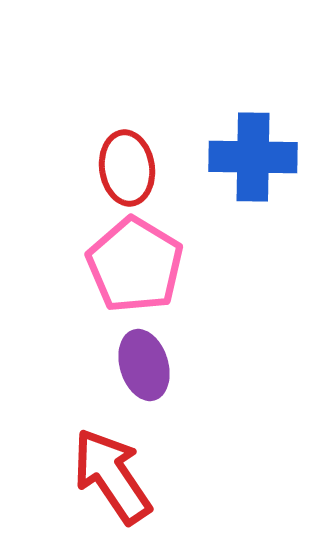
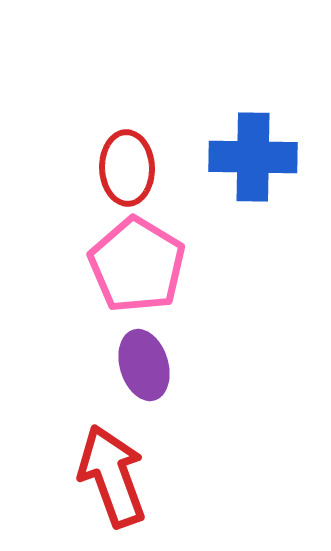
red ellipse: rotated 6 degrees clockwise
pink pentagon: moved 2 px right
red arrow: rotated 14 degrees clockwise
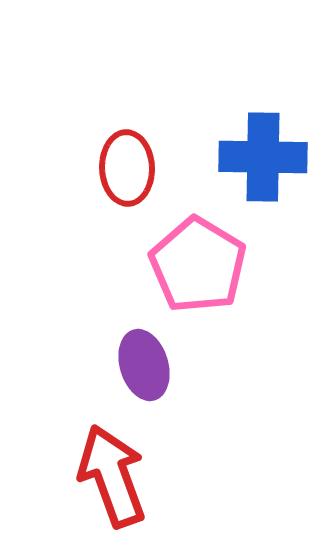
blue cross: moved 10 px right
pink pentagon: moved 61 px right
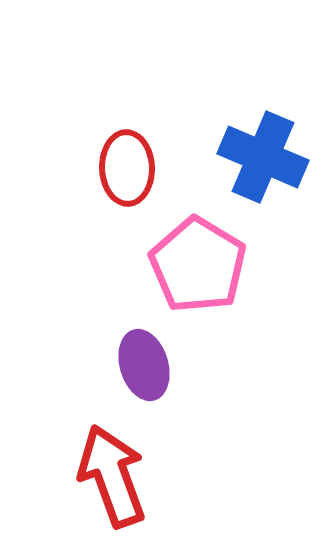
blue cross: rotated 22 degrees clockwise
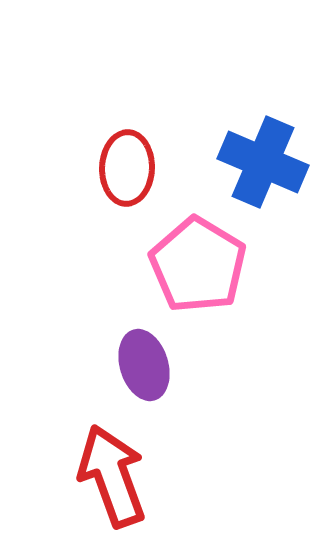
blue cross: moved 5 px down
red ellipse: rotated 4 degrees clockwise
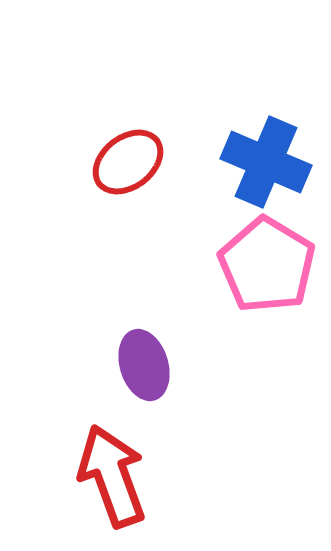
blue cross: moved 3 px right
red ellipse: moved 1 px right, 6 px up; rotated 50 degrees clockwise
pink pentagon: moved 69 px right
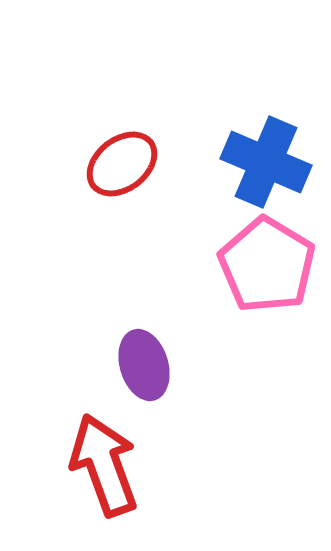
red ellipse: moved 6 px left, 2 px down
red arrow: moved 8 px left, 11 px up
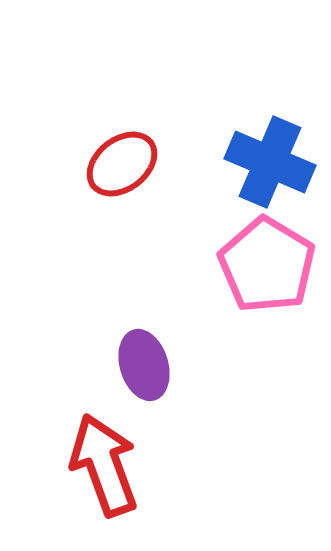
blue cross: moved 4 px right
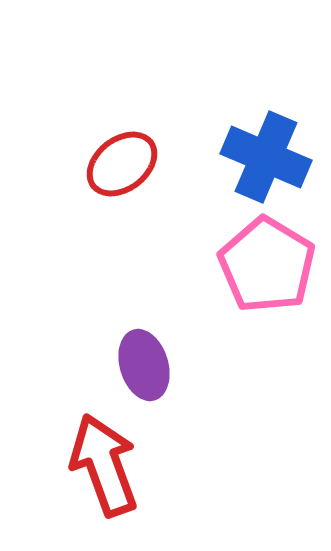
blue cross: moved 4 px left, 5 px up
